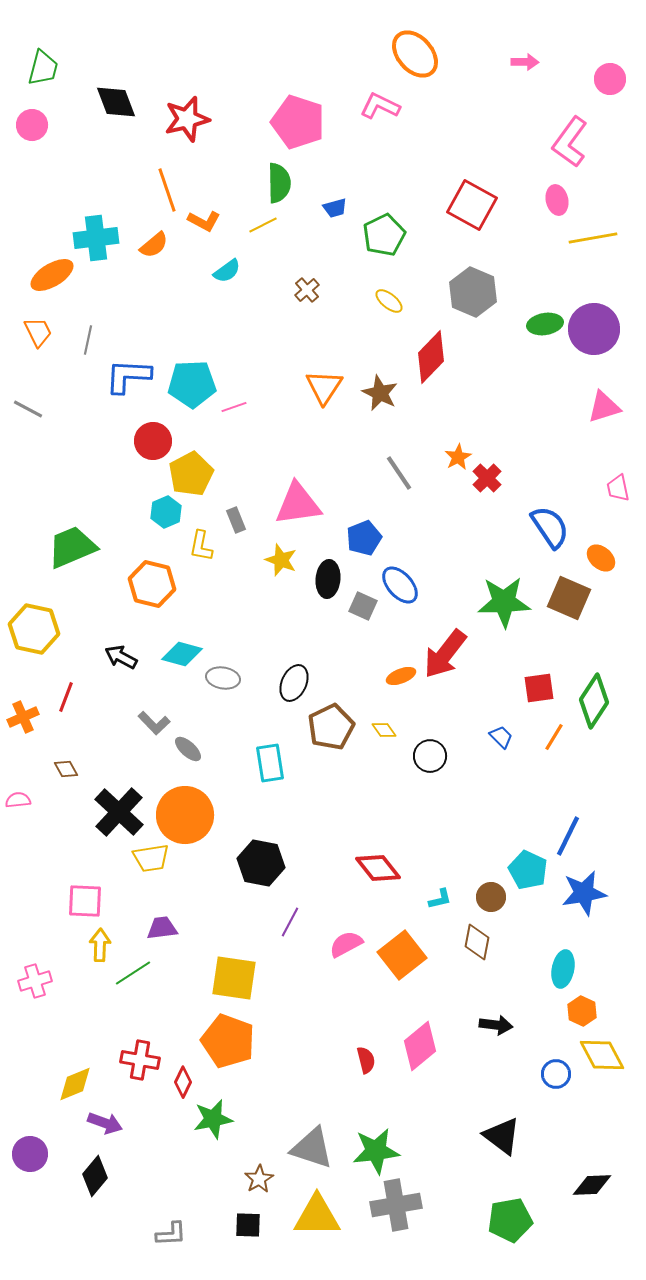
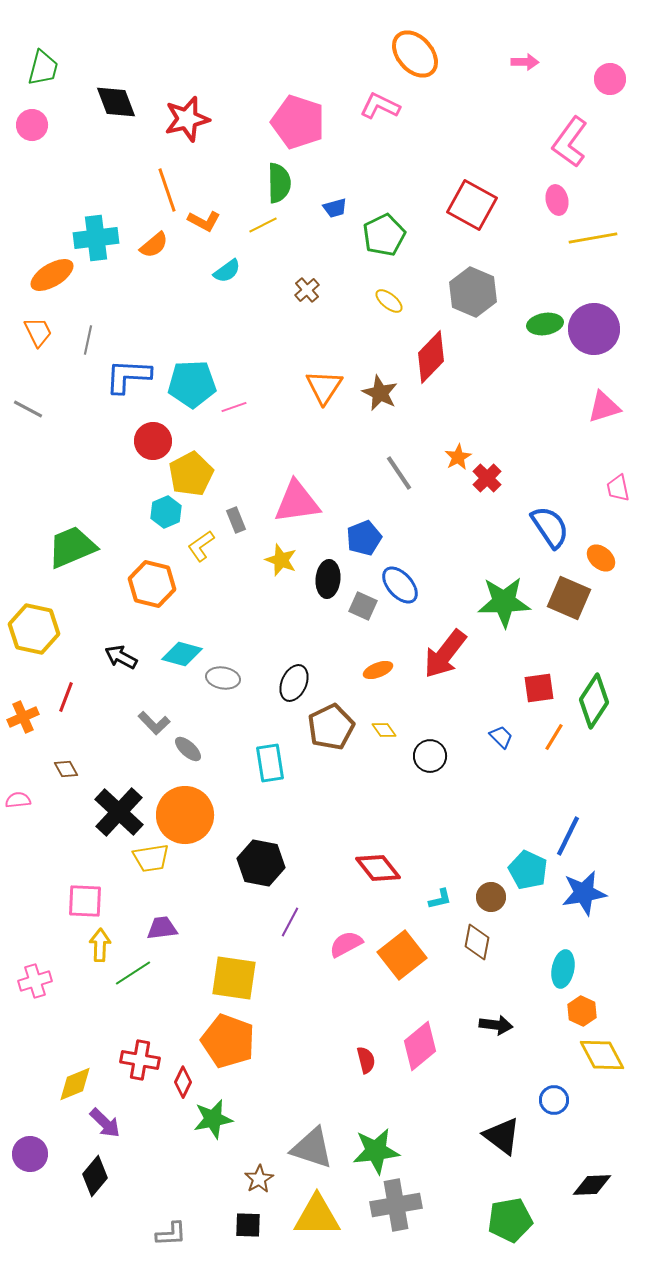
pink triangle at (298, 504): moved 1 px left, 2 px up
yellow L-shape at (201, 546): rotated 44 degrees clockwise
orange ellipse at (401, 676): moved 23 px left, 6 px up
blue circle at (556, 1074): moved 2 px left, 26 px down
purple arrow at (105, 1123): rotated 24 degrees clockwise
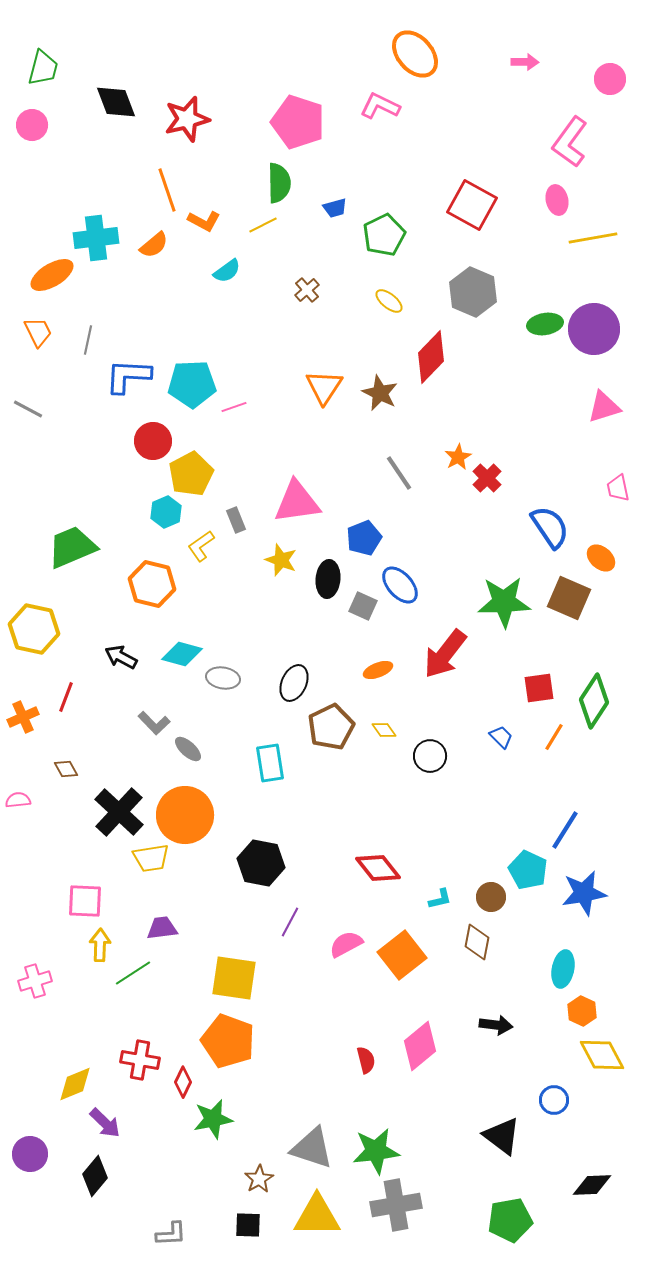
blue line at (568, 836): moved 3 px left, 6 px up; rotated 6 degrees clockwise
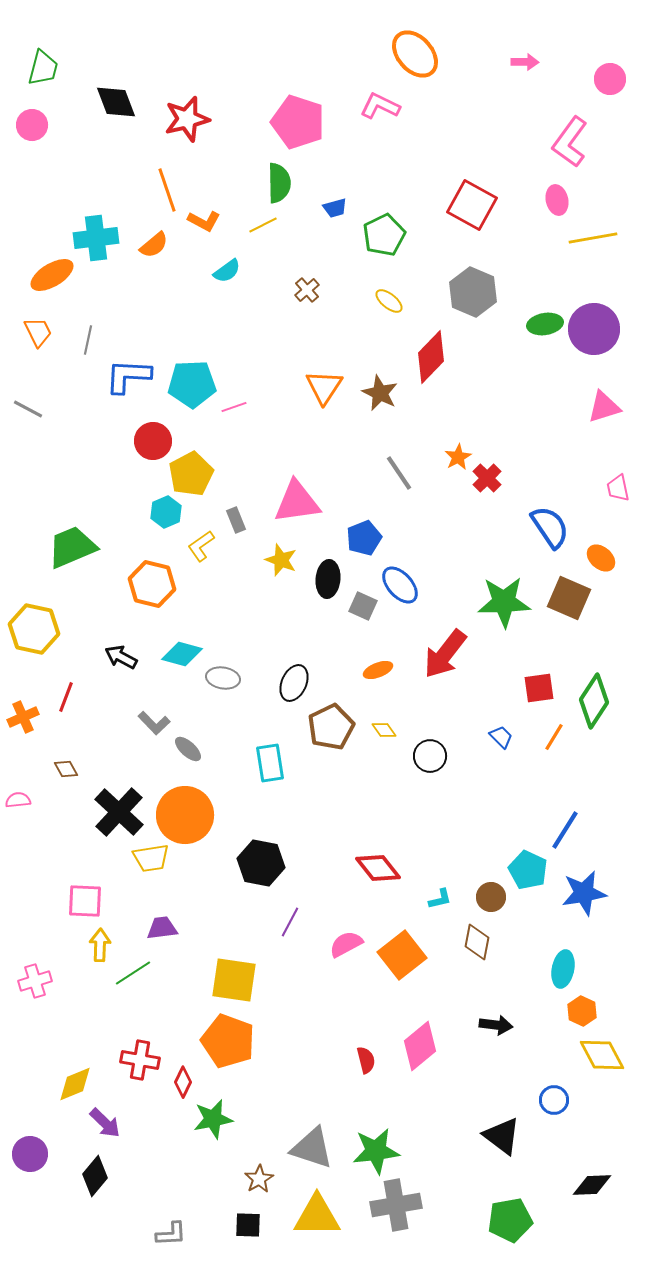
yellow square at (234, 978): moved 2 px down
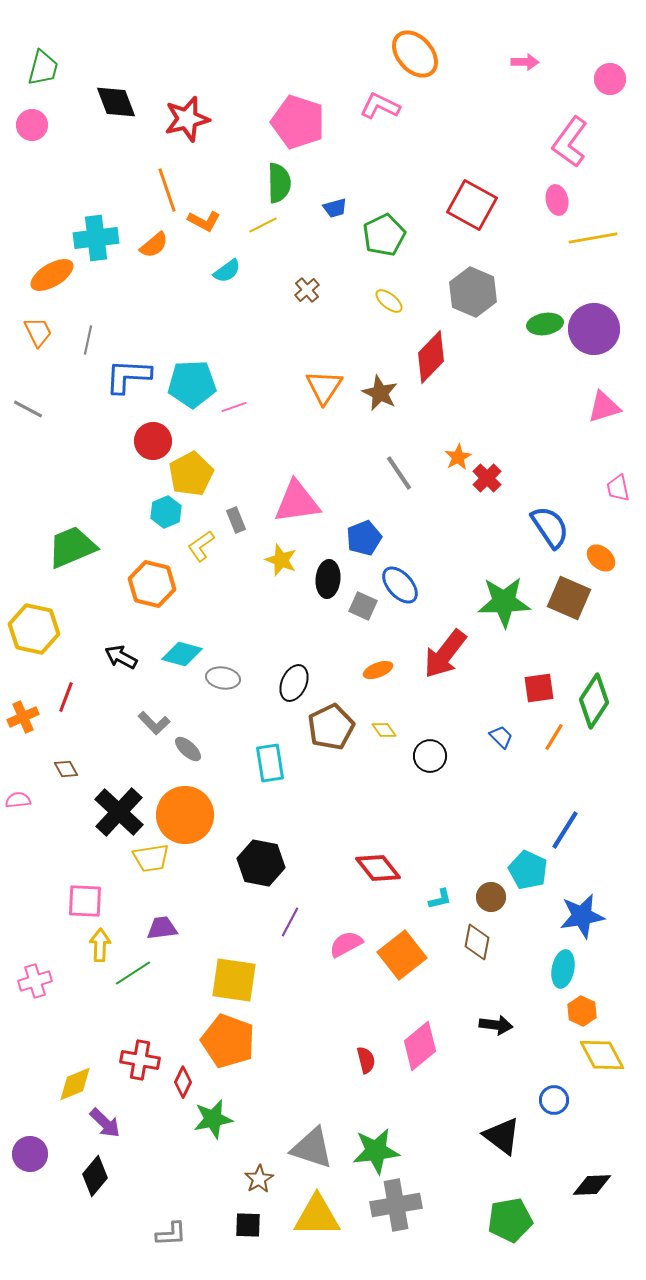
blue star at (584, 893): moved 2 px left, 23 px down
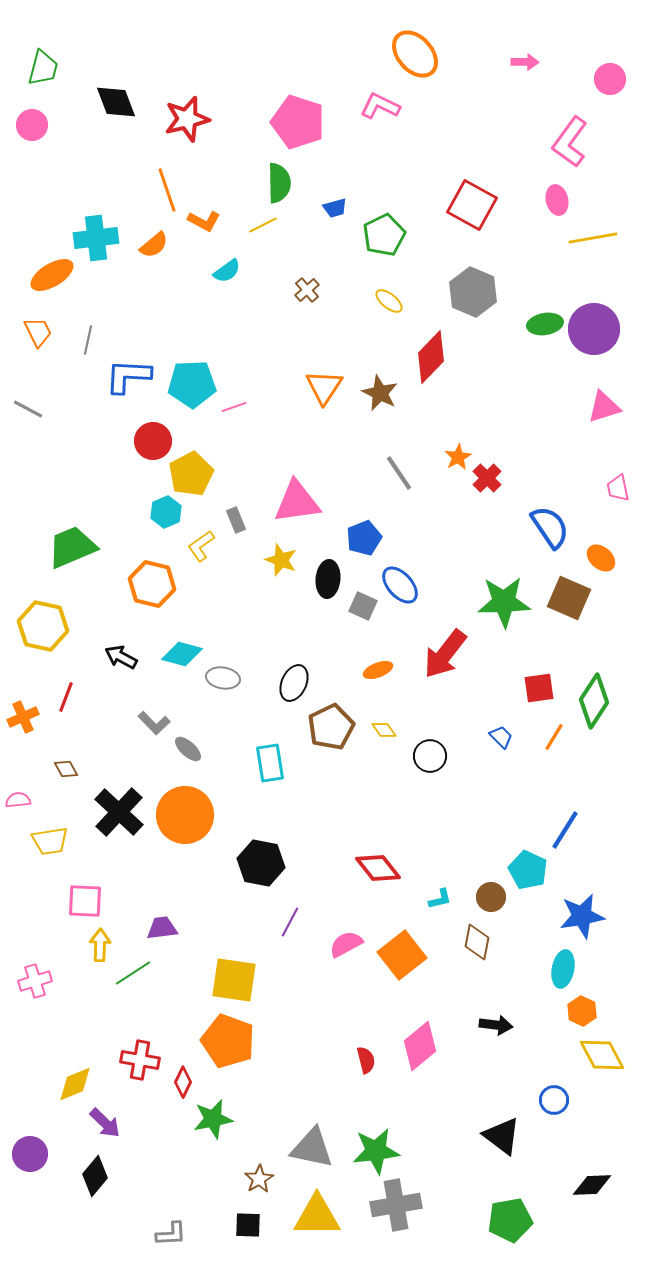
yellow hexagon at (34, 629): moved 9 px right, 3 px up
yellow trapezoid at (151, 858): moved 101 px left, 17 px up
gray triangle at (312, 1148): rotated 6 degrees counterclockwise
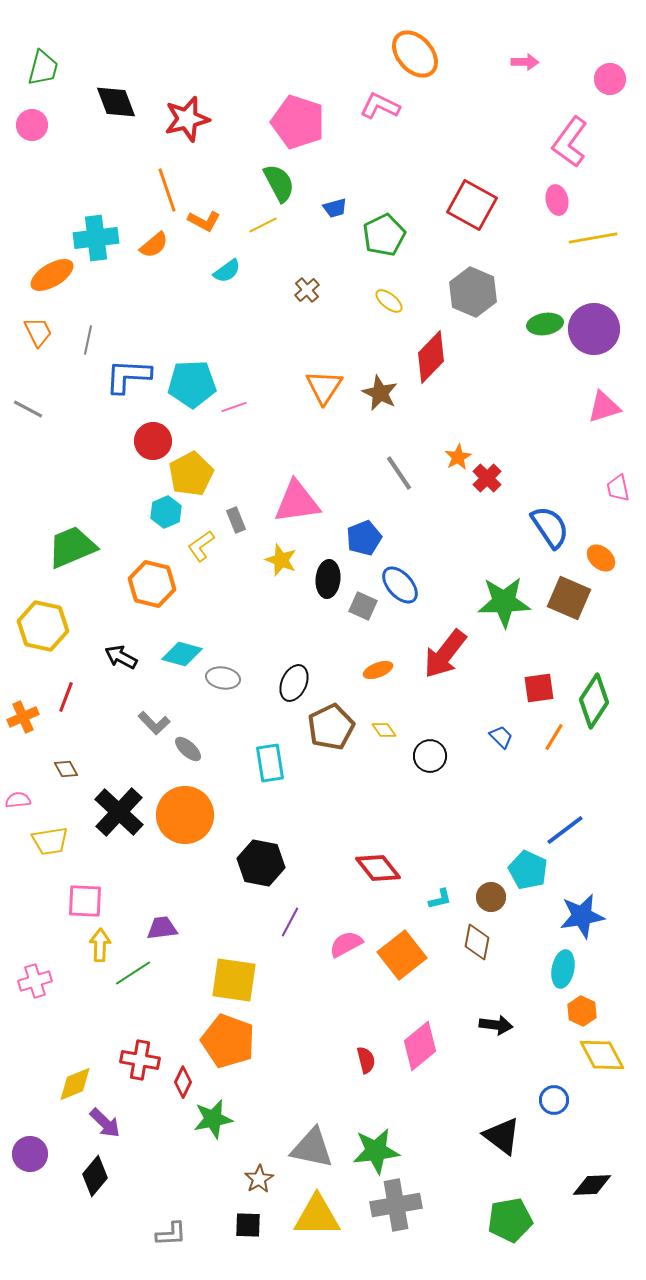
green semicircle at (279, 183): rotated 27 degrees counterclockwise
blue line at (565, 830): rotated 21 degrees clockwise
